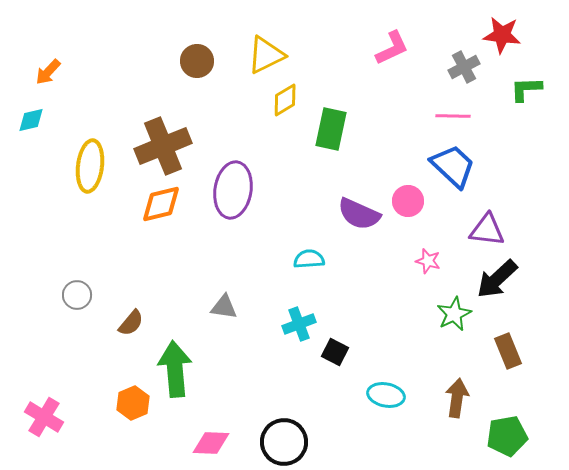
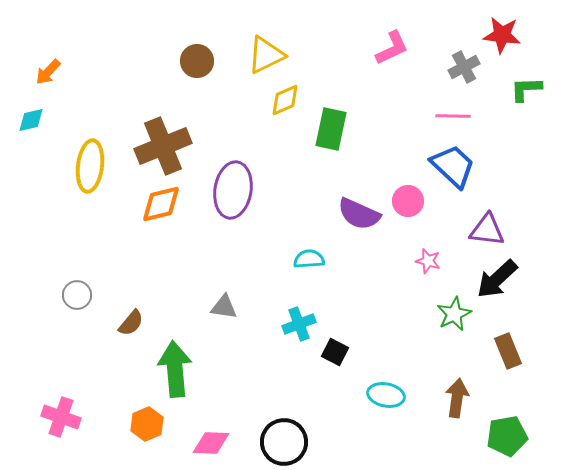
yellow diamond: rotated 8 degrees clockwise
orange hexagon: moved 14 px right, 21 px down
pink cross: moved 17 px right; rotated 12 degrees counterclockwise
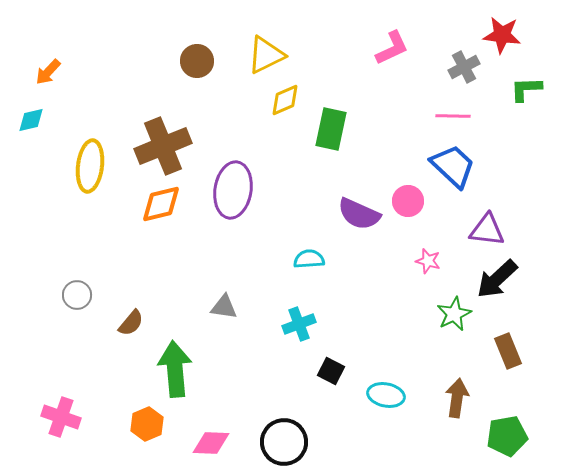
black square: moved 4 px left, 19 px down
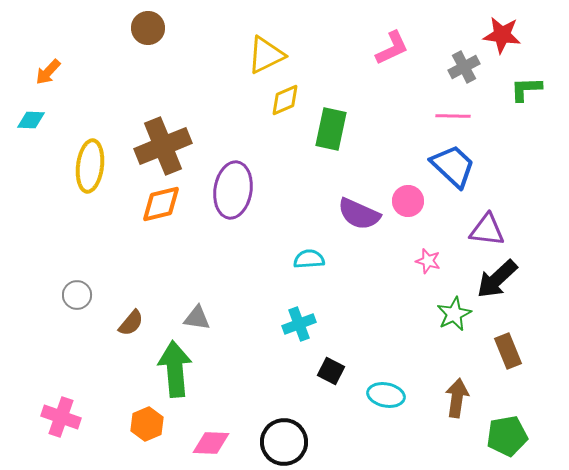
brown circle: moved 49 px left, 33 px up
cyan diamond: rotated 16 degrees clockwise
gray triangle: moved 27 px left, 11 px down
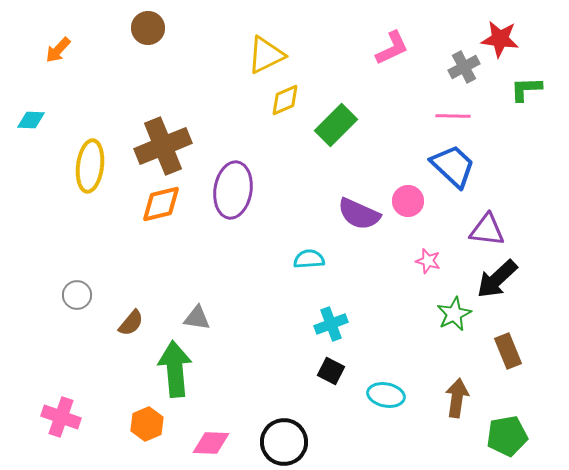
red star: moved 2 px left, 4 px down
orange arrow: moved 10 px right, 22 px up
green rectangle: moved 5 px right, 4 px up; rotated 33 degrees clockwise
cyan cross: moved 32 px right
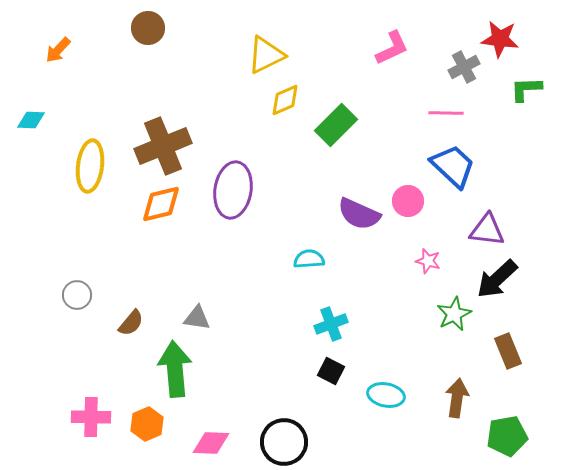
pink line: moved 7 px left, 3 px up
pink cross: moved 30 px right; rotated 18 degrees counterclockwise
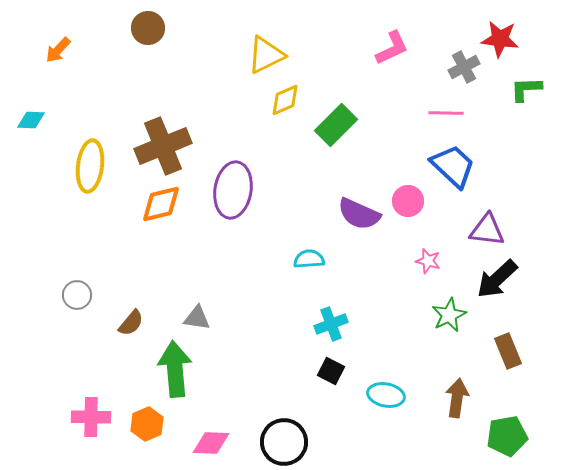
green star: moved 5 px left, 1 px down
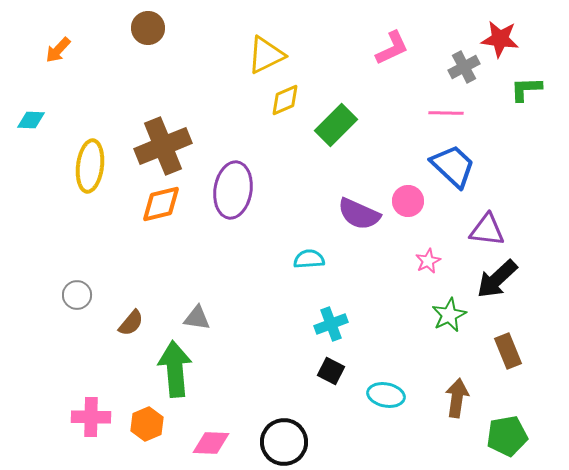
pink star: rotated 30 degrees clockwise
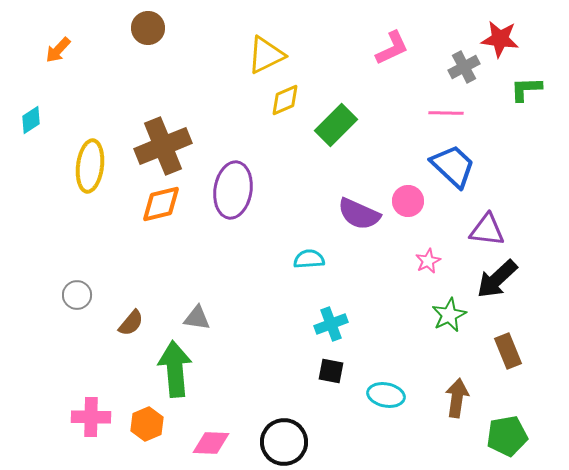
cyan diamond: rotated 36 degrees counterclockwise
black square: rotated 16 degrees counterclockwise
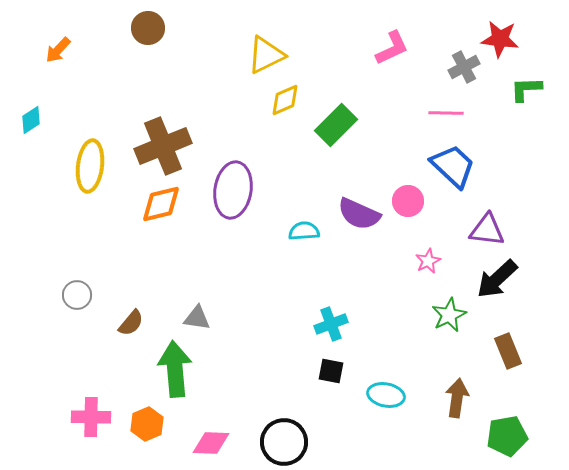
cyan semicircle: moved 5 px left, 28 px up
